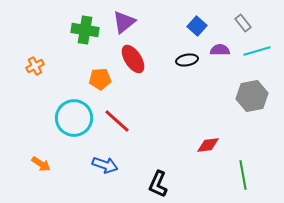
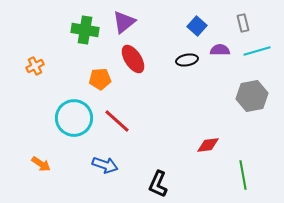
gray rectangle: rotated 24 degrees clockwise
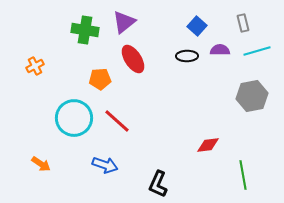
black ellipse: moved 4 px up; rotated 10 degrees clockwise
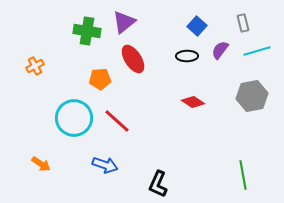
green cross: moved 2 px right, 1 px down
purple semicircle: rotated 54 degrees counterclockwise
red diamond: moved 15 px left, 43 px up; rotated 40 degrees clockwise
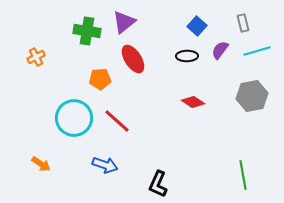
orange cross: moved 1 px right, 9 px up
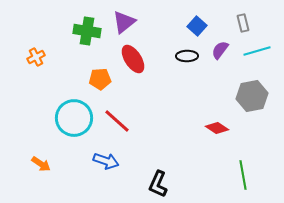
red diamond: moved 24 px right, 26 px down
blue arrow: moved 1 px right, 4 px up
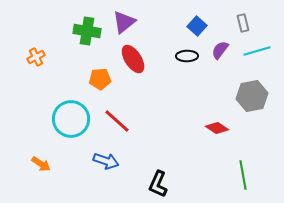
cyan circle: moved 3 px left, 1 px down
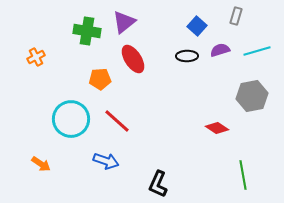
gray rectangle: moved 7 px left, 7 px up; rotated 30 degrees clockwise
purple semicircle: rotated 36 degrees clockwise
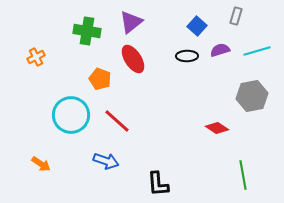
purple triangle: moved 7 px right
orange pentagon: rotated 25 degrees clockwise
cyan circle: moved 4 px up
black L-shape: rotated 28 degrees counterclockwise
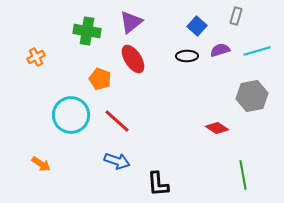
blue arrow: moved 11 px right
